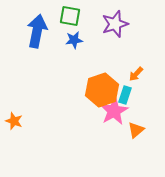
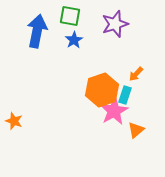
blue star: rotated 24 degrees counterclockwise
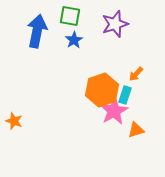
orange triangle: rotated 24 degrees clockwise
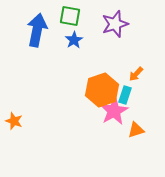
blue arrow: moved 1 px up
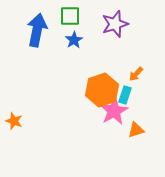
green square: rotated 10 degrees counterclockwise
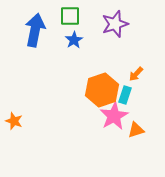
blue arrow: moved 2 px left
pink star: moved 5 px down
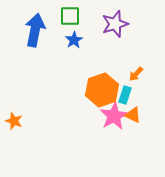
orange triangle: moved 3 px left, 15 px up; rotated 42 degrees clockwise
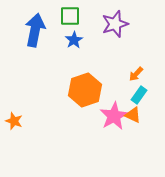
orange hexagon: moved 17 px left
cyan rectangle: moved 14 px right; rotated 18 degrees clockwise
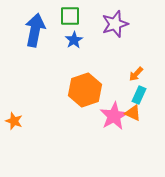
cyan rectangle: rotated 12 degrees counterclockwise
orange triangle: moved 2 px up
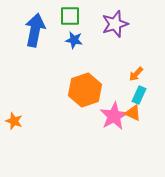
blue star: rotated 30 degrees counterclockwise
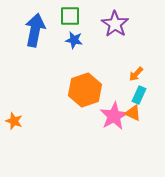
purple star: rotated 20 degrees counterclockwise
